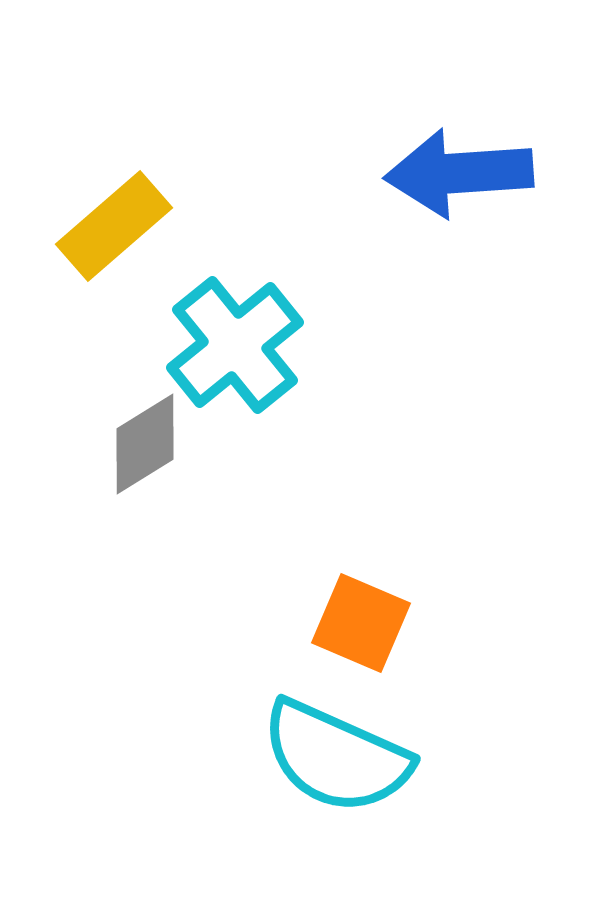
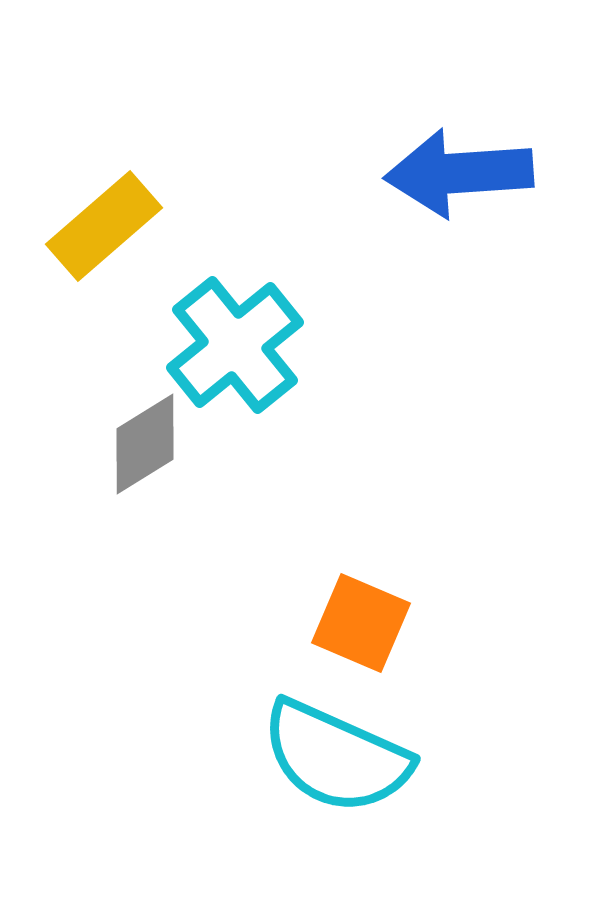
yellow rectangle: moved 10 px left
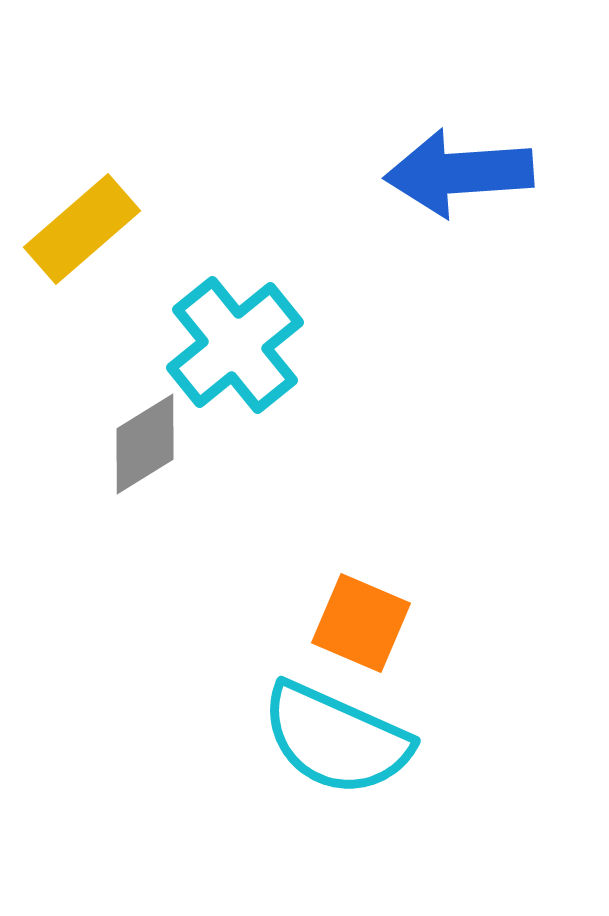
yellow rectangle: moved 22 px left, 3 px down
cyan semicircle: moved 18 px up
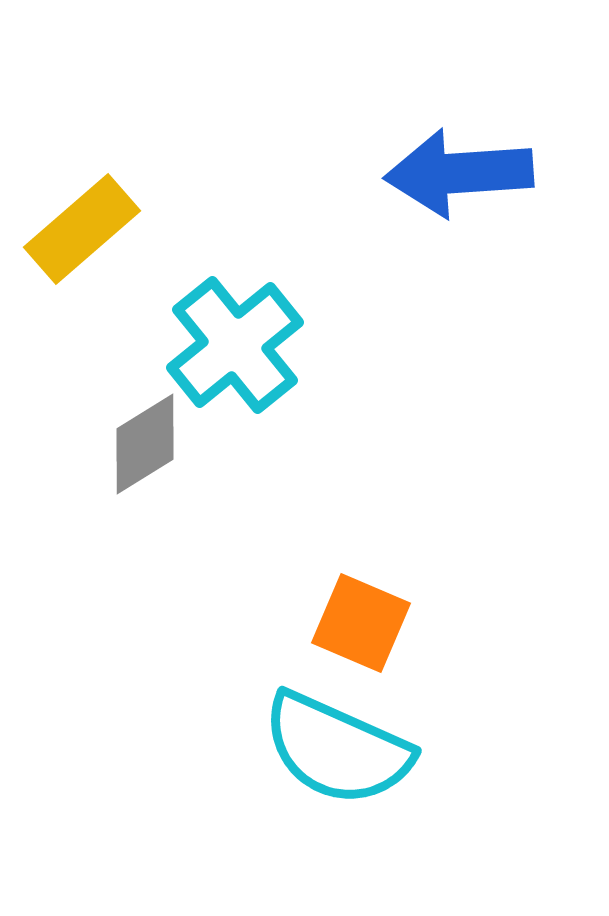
cyan semicircle: moved 1 px right, 10 px down
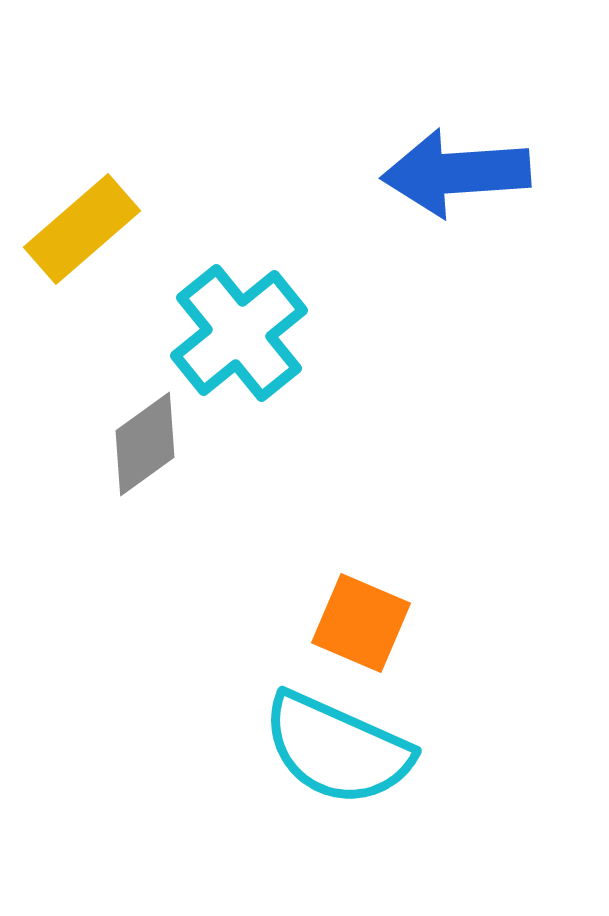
blue arrow: moved 3 px left
cyan cross: moved 4 px right, 12 px up
gray diamond: rotated 4 degrees counterclockwise
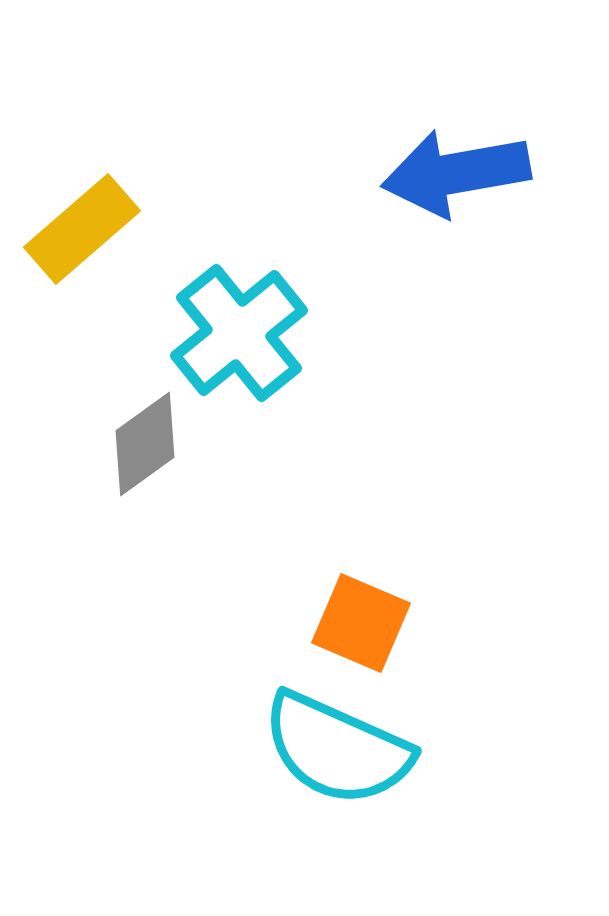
blue arrow: rotated 6 degrees counterclockwise
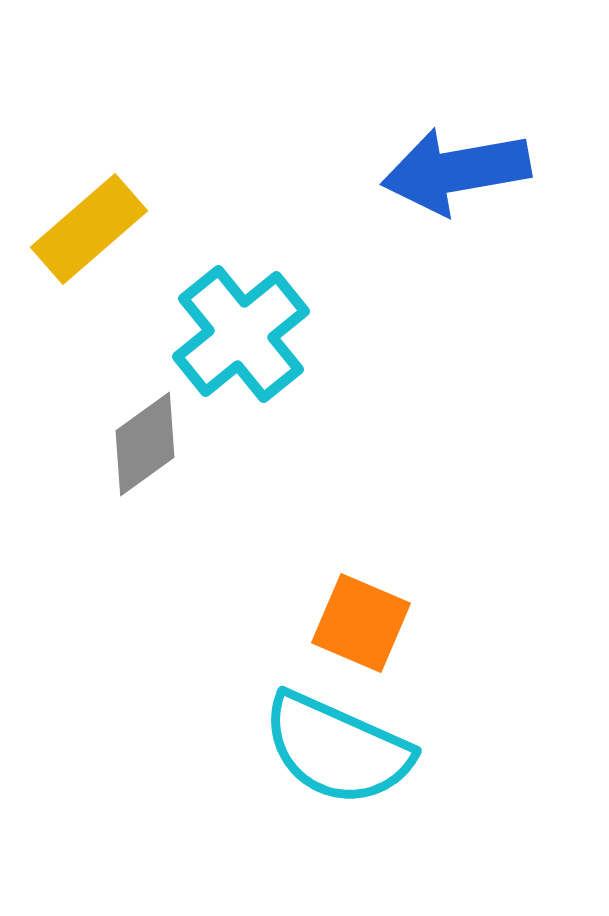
blue arrow: moved 2 px up
yellow rectangle: moved 7 px right
cyan cross: moved 2 px right, 1 px down
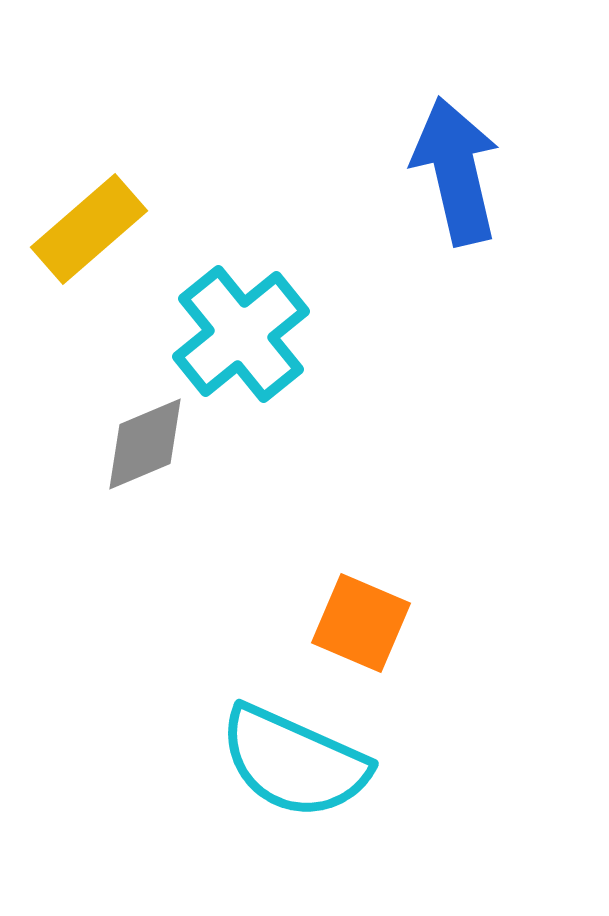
blue arrow: rotated 87 degrees clockwise
gray diamond: rotated 13 degrees clockwise
cyan semicircle: moved 43 px left, 13 px down
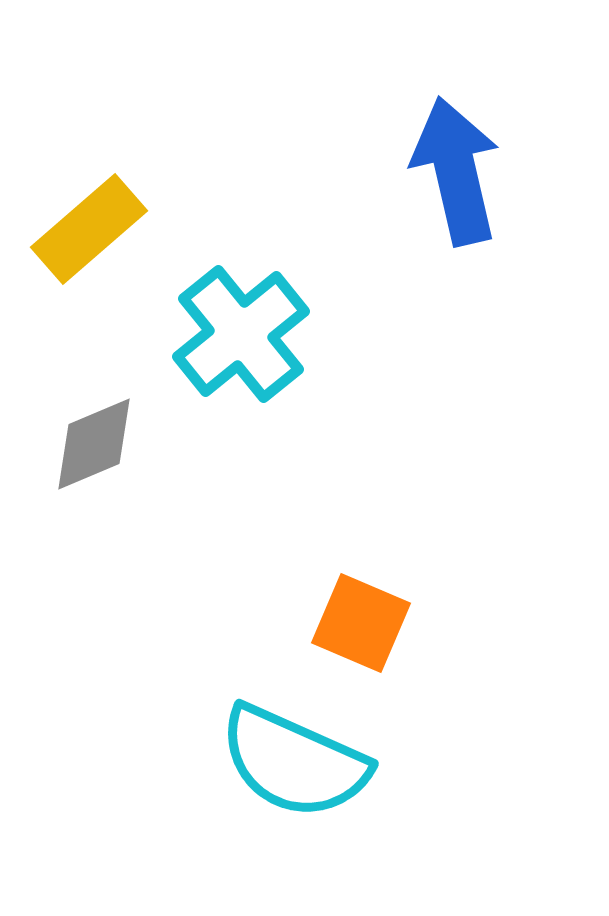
gray diamond: moved 51 px left
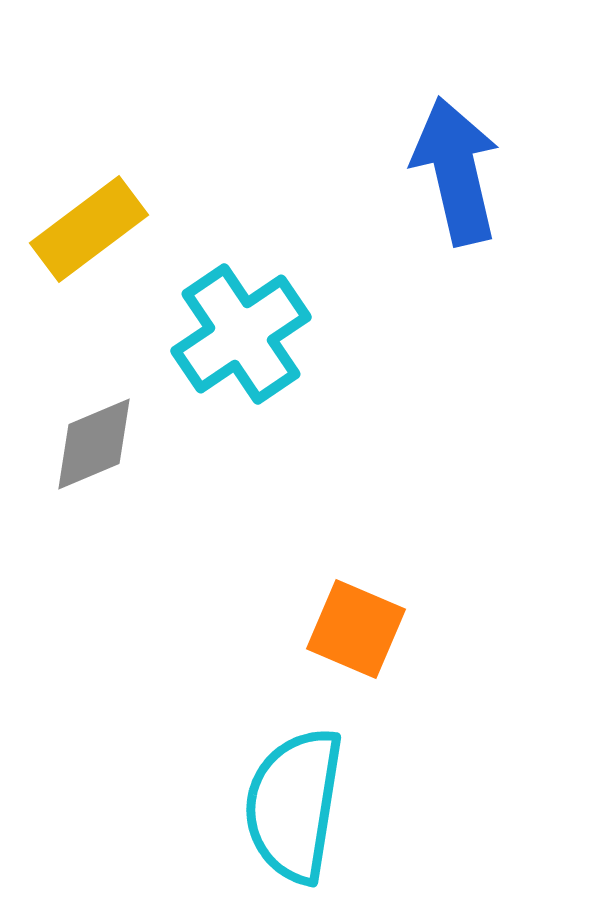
yellow rectangle: rotated 4 degrees clockwise
cyan cross: rotated 5 degrees clockwise
orange square: moved 5 px left, 6 px down
cyan semicircle: moved 43 px down; rotated 75 degrees clockwise
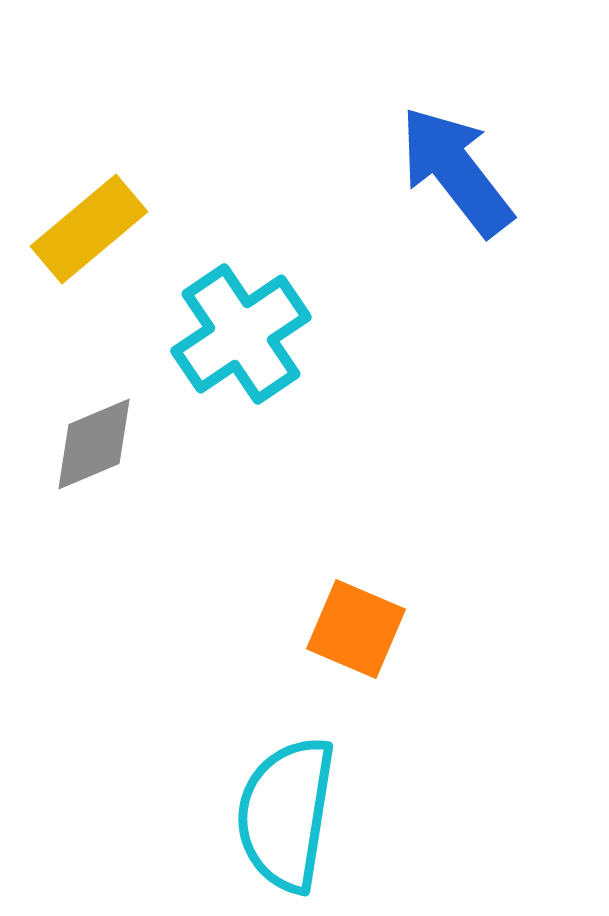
blue arrow: rotated 25 degrees counterclockwise
yellow rectangle: rotated 3 degrees counterclockwise
cyan semicircle: moved 8 px left, 9 px down
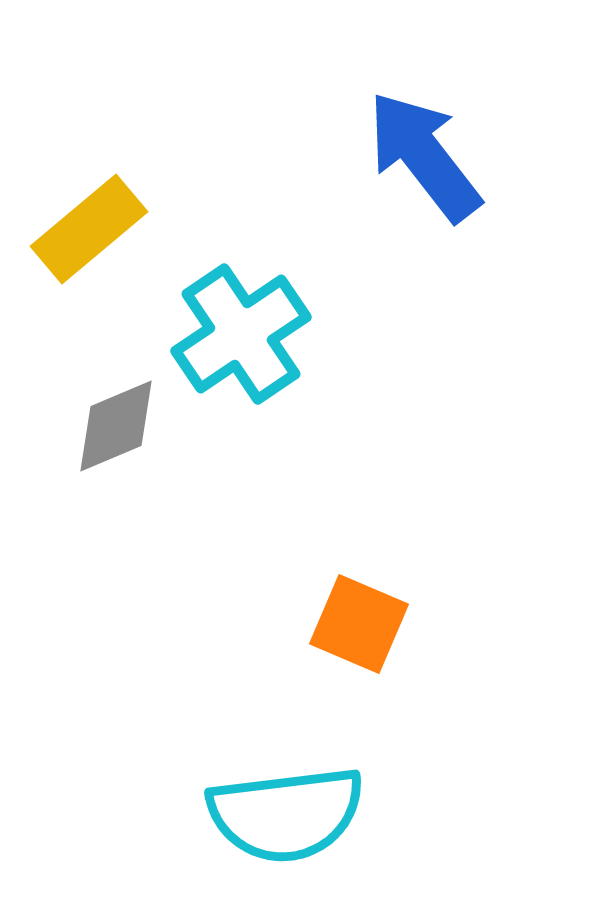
blue arrow: moved 32 px left, 15 px up
gray diamond: moved 22 px right, 18 px up
orange square: moved 3 px right, 5 px up
cyan semicircle: rotated 106 degrees counterclockwise
